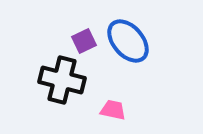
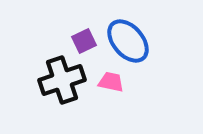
black cross: rotated 33 degrees counterclockwise
pink trapezoid: moved 2 px left, 28 px up
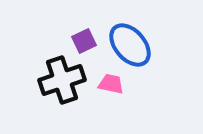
blue ellipse: moved 2 px right, 4 px down
pink trapezoid: moved 2 px down
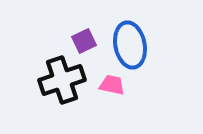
blue ellipse: rotated 30 degrees clockwise
pink trapezoid: moved 1 px right, 1 px down
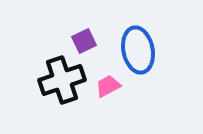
blue ellipse: moved 8 px right, 5 px down
pink trapezoid: moved 4 px left, 1 px down; rotated 40 degrees counterclockwise
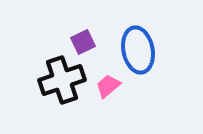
purple square: moved 1 px left, 1 px down
pink trapezoid: rotated 12 degrees counterclockwise
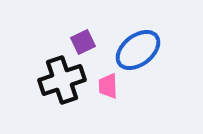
blue ellipse: rotated 63 degrees clockwise
pink trapezoid: rotated 52 degrees counterclockwise
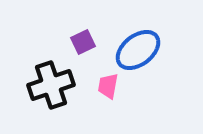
black cross: moved 11 px left, 5 px down
pink trapezoid: rotated 12 degrees clockwise
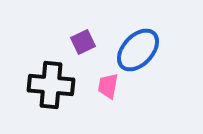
blue ellipse: rotated 9 degrees counterclockwise
black cross: rotated 24 degrees clockwise
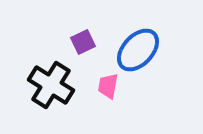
black cross: rotated 27 degrees clockwise
